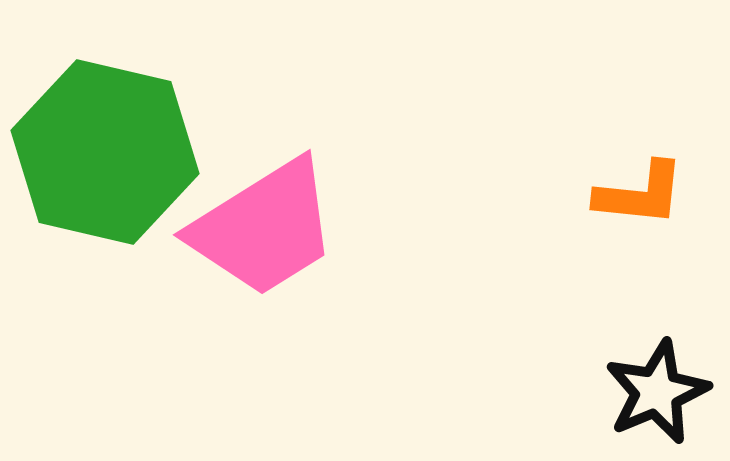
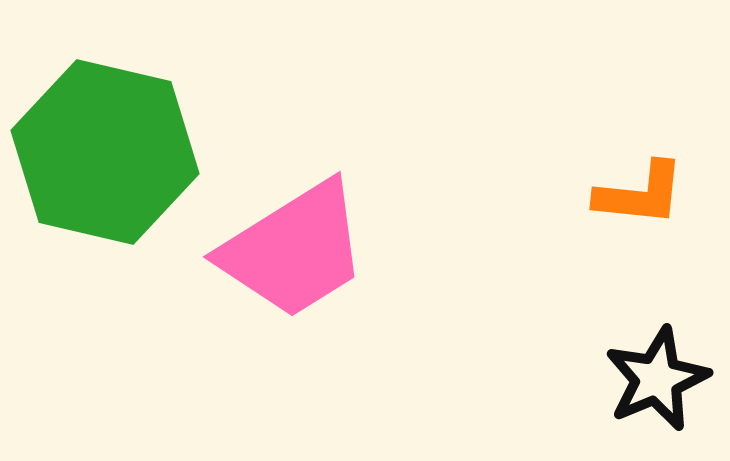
pink trapezoid: moved 30 px right, 22 px down
black star: moved 13 px up
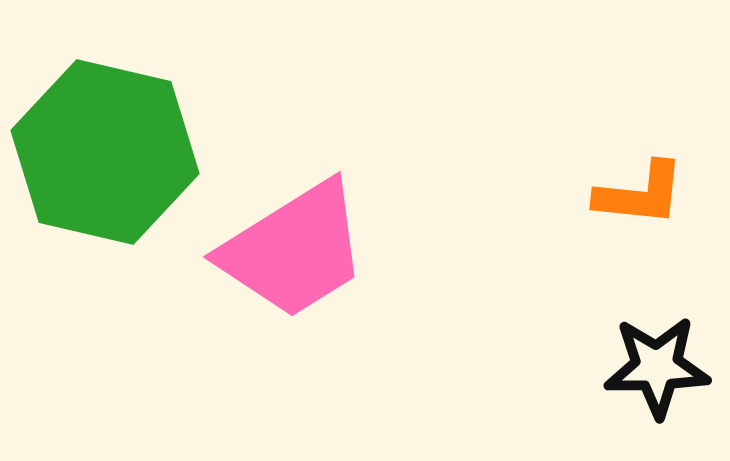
black star: moved 12 px up; rotated 22 degrees clockwise
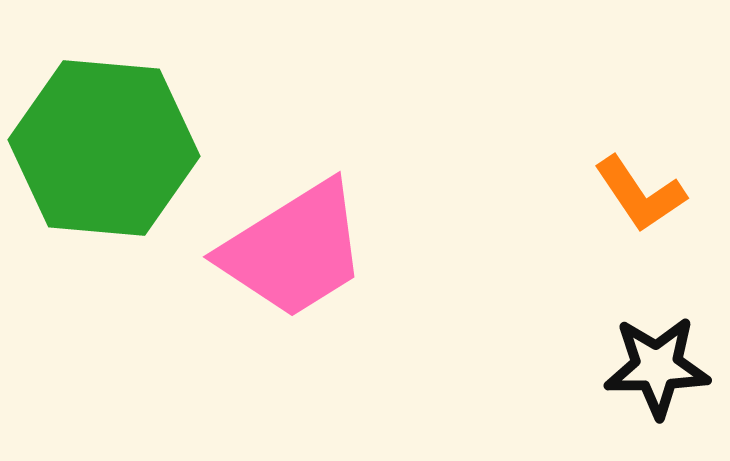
green hexagon: moved 1 px left, 4 px up; rotated 8 degrees counterclockwise
orange L-shape: rotated 50 degrees clockwise
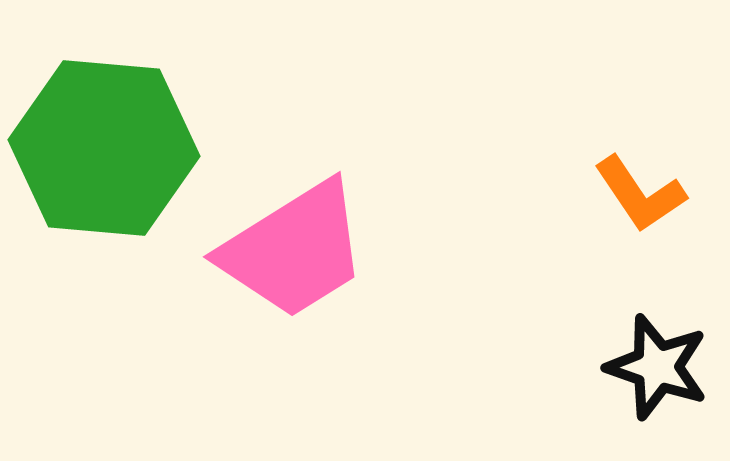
black star: rotated 20 degrees clockwise
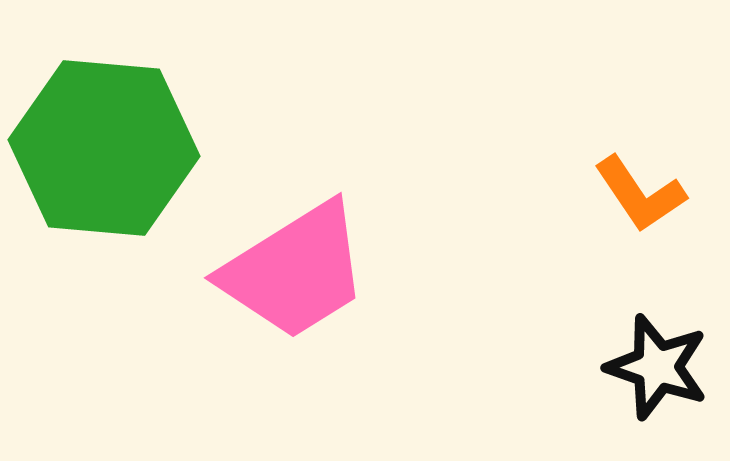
pink trapezoid: moved 1 px right, 21 px down
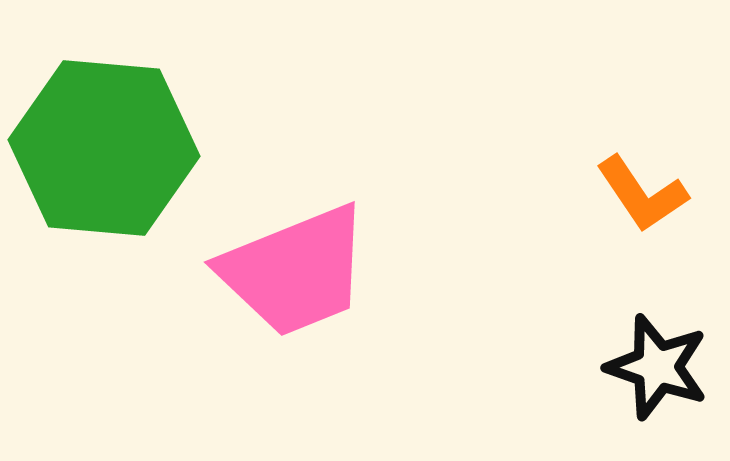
orange L-shape: moved 2 px right
pink trapezoid: rotated 10 degrees clockwise
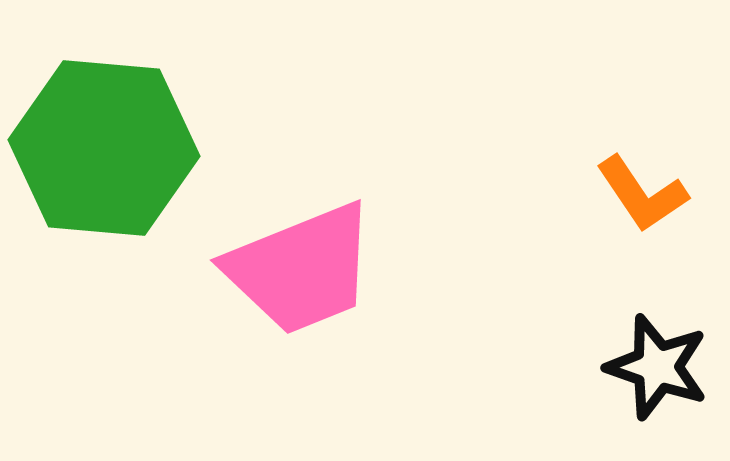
pink trapezoid: moved 6 px right, 2 px up
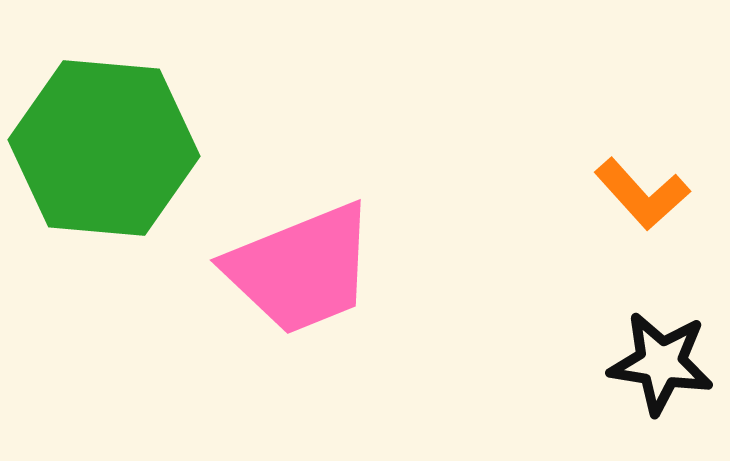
orange L-shape: rotated 8 degrees counterclockwise
black star: moved 4 px right, 4 px up; rotated 10 degrees counterclockwise
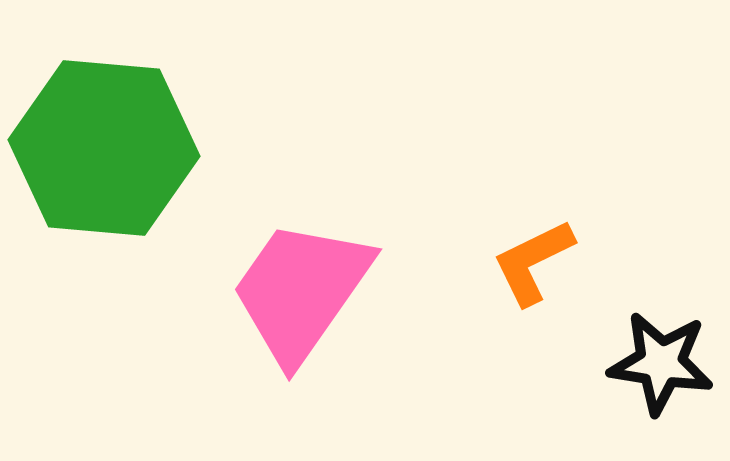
orange L-shape: moved 109 px left, 68 px down; rotated 106 degrees clockwise
pink trapezoid: moved 22 px down; rotated 147 degrees clockwise
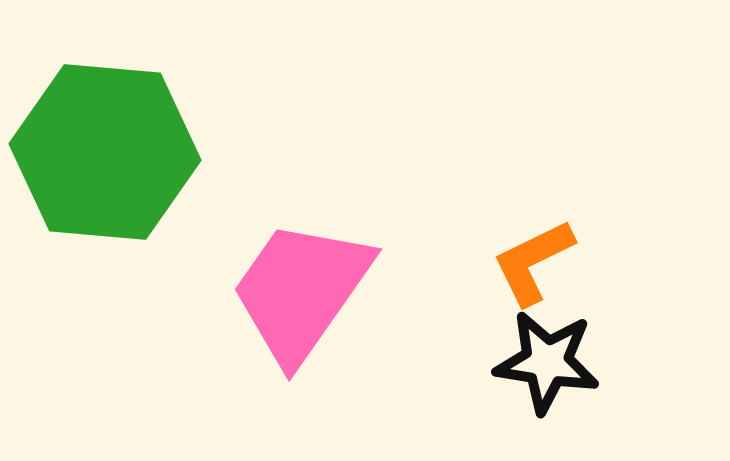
green hexagon: moved 1 px right, 4 px down
black star: moved 114 px left, 1 px up
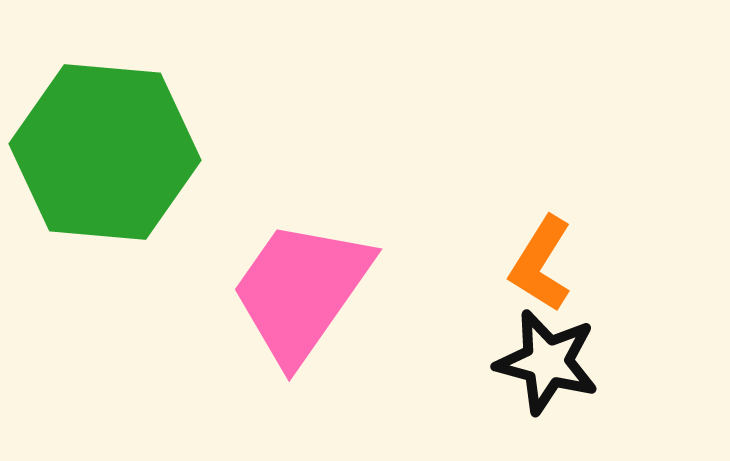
orange L-shape: moved 8 px right, 2 px down; rotated 32 degrees counterclockwise
black star: rotated 6 degrees clockwise
